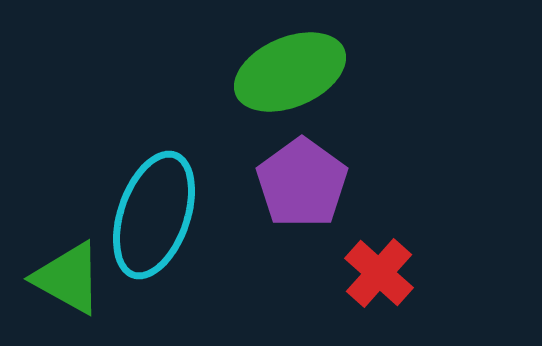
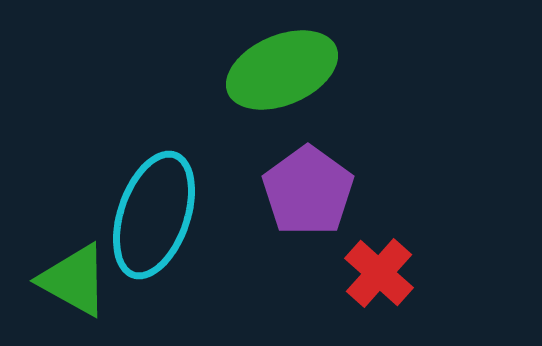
green ellipse: moved 8 px left, 2 px up
purple pentagon: moved 6 px right, 8 px down
green triangle: moved 6 px right, 2 px down
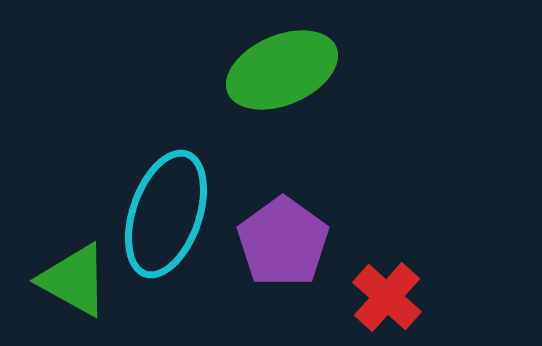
purple pentagon: moved 25 px left, 51 px down
cyan ellipse: moved 12 px right, 1 px up
red cross: moved 8 px right, 24 px down
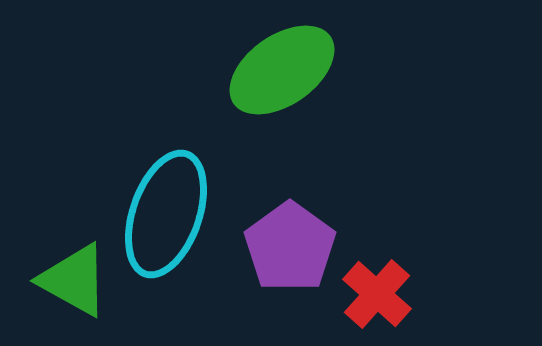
green ellipse: rotated 12 degrees counterclockwise
purple pentagon: moved 7 px right, 5 px down
red cross: moved 10 px left, 3 px up
